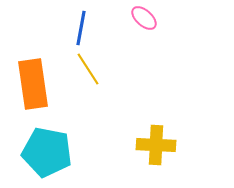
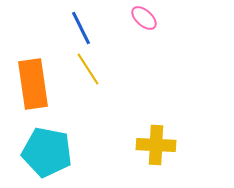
blue line: rotated 36 degrees counterclockwise
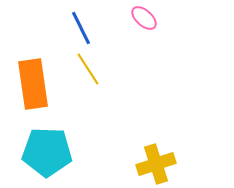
yellow cross: moved 19 px down; rotated 21 degrees counterclockwise
cyan pentagon: rotated 9 degrees counterclockwise
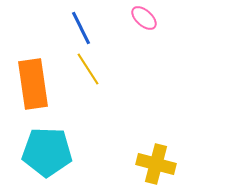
yellow cross: rotated 33 degrees clockwise
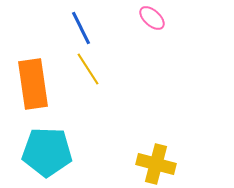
pink ellipse: moved 8 px right
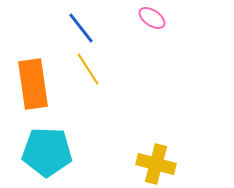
pink ellipse: rotated 8 degrees counterclockwise
blue line: rotated 12 degrees counterclockwise
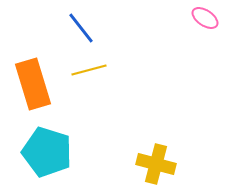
pink ellipse: moved 53 px right
yellow line: moved 1 px right, 1 px down; rotated 72 degrees counterclockwise
orange rectangle: rotated 9 degrees counterclockwise
cyan pentagon: rotated 15 degrees clockwise
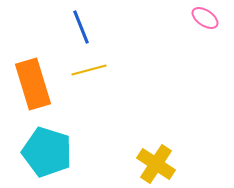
blue line: moved 1 px up; rotated 16 degrees clockwise
yellow cross: rotated 18 degrees clockwise
